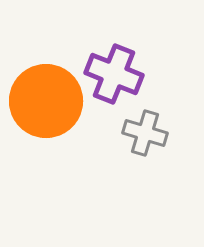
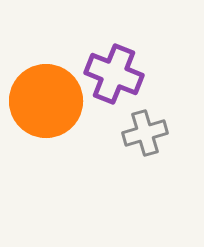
gray cross: rotated 33 degrees counterclockwise
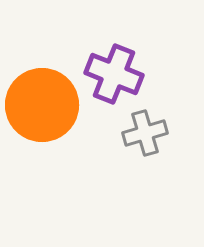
orange circle: moved 4 px left, 4 px down
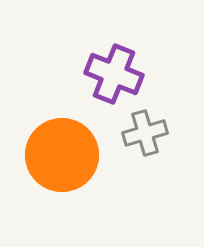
orange circle: moved 20 px right, 50 px down
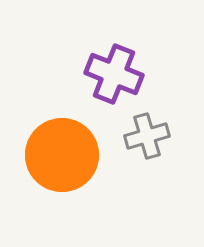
gray cross: moved 2 px right, 3 px down
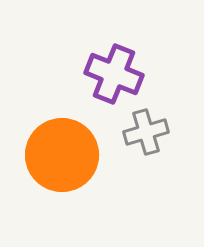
gray cross: moved 1 px left, 4 px up
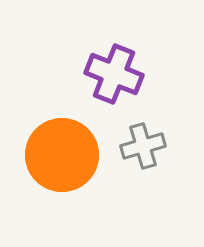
gray cross: moved 3 px left, 14 px down
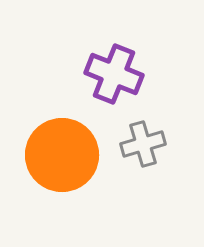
gray cross: moved 2 px up
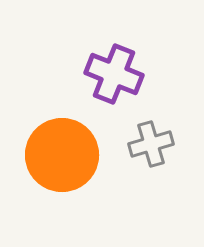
gray cross: moved 8 px right
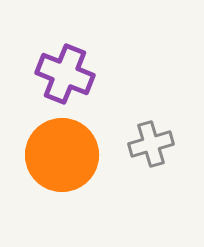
purple cross: moved 49 px left
